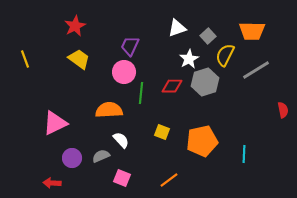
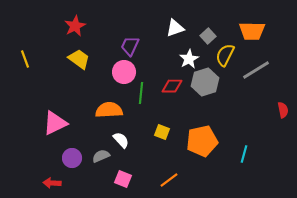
white triangle: moved 2 px left
cyan line: rotated 12 degrees clockwise
pink square: moved 1 px right, 1 px down
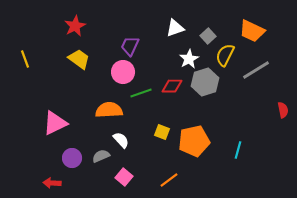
orange trapezoid: rotated 24 degrees clockwise
pink circle: moved 1 px left
green line: rotated 65 degrees clockwise
orange pentagon: moved 8 px left
cyan line: moved 6 px left, 4 px up
pink square: moved 1 px right, 2 px up; rotated 18 degrees clockwise
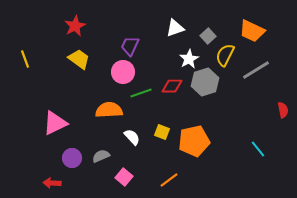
white semicircle: moved 11 px right, 3 px up
cyan line: moved 20 px right, 1 px up; rotated 54 degrees counterclockwise
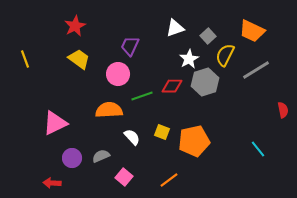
pink circle: moved 5 px left, 2 px down
green line: moved 1 px right, 3 px down
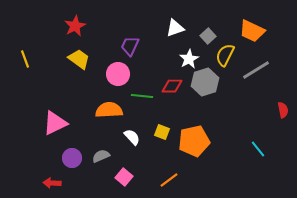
green line: rotated 25 degrees clockwise
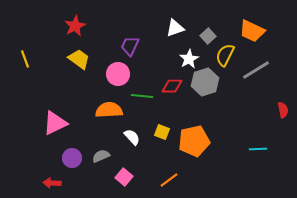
cyan line: rotated 54 degrees counterclockwise
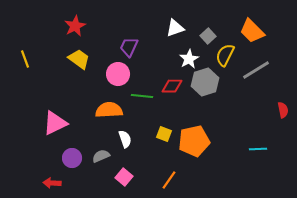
orange trapezoid: rotated 20 degrees clockwise
purple trapezoid: moved 1 px left, 1 px down
yellow square: moved 2 px right, 2 px down
white semicircle: moved 7 px left, 2 px down; rotated 24 degrees clockwise
orange line: rotated 18 degrees counterclockwise
